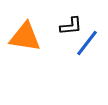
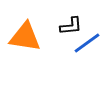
blue line: rotated 16 degrees clockwise
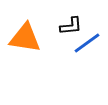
orange triangle: moved 1 px down
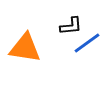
orange triangle: moved 10 px down
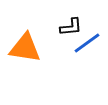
black L-shape: moved 1 px down
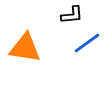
black L-shape: moved 1 px right, 12 px up
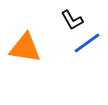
black L-shape: moved 5 px down; rotated 65 degrees clockwise
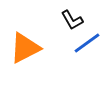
orange triangle: rotated 36 degrees counterclockwise
